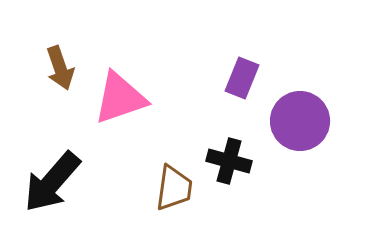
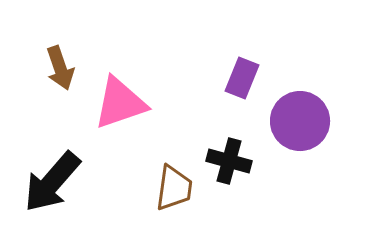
pink triangle: moved 5 px down
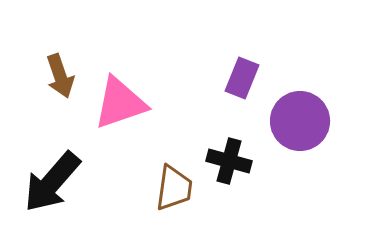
brown arrow: moved 8 px down
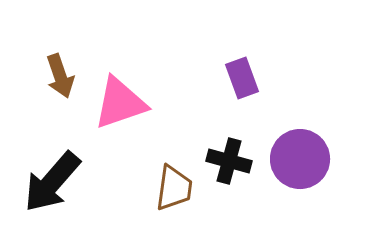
purple rectangle: rotated 42 degrees counterclockwise
purple circle: moved 38 px down
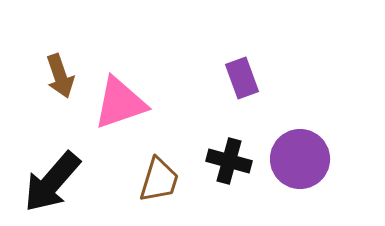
brown trapezoid: moved 15 px left, 8 px up; rotated 9 degrees clockwise
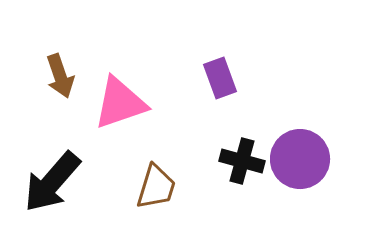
purple rectangle: moved 22 px left
black cross: moved 13 px right
brown trapezoid: moved 3 px left, 7 px down
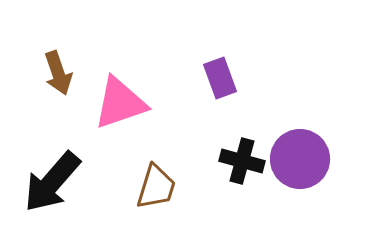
brown arrow: moved 2 px left, 3 px up
